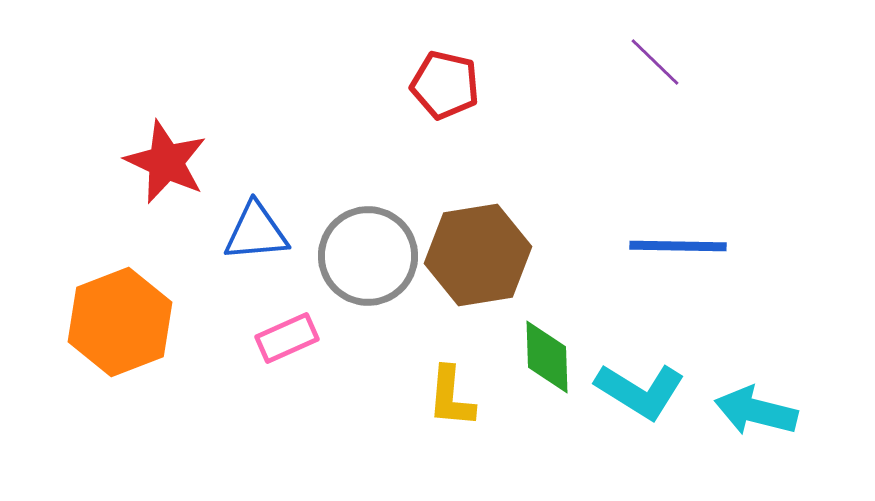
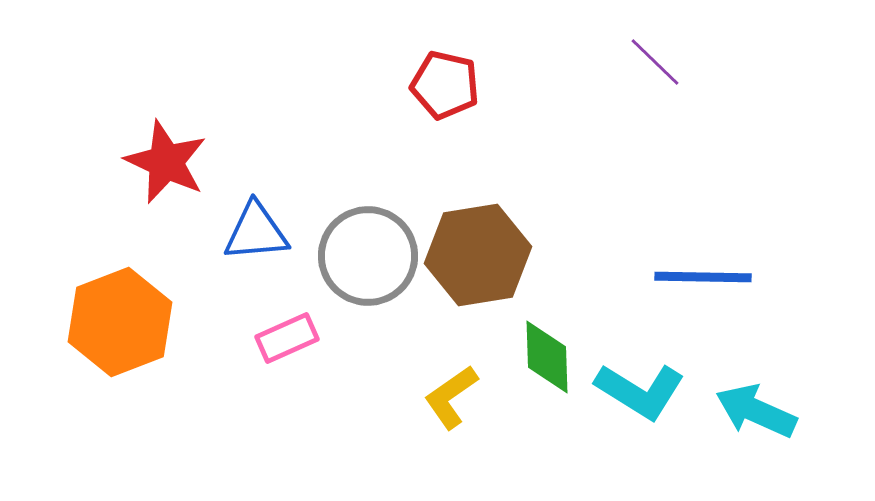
blue line: moved 25 px right, 31 px down
yellow L-shape: rotated 50 degrees clockwise
cyan arrow: rotated 10 degrees clockwise
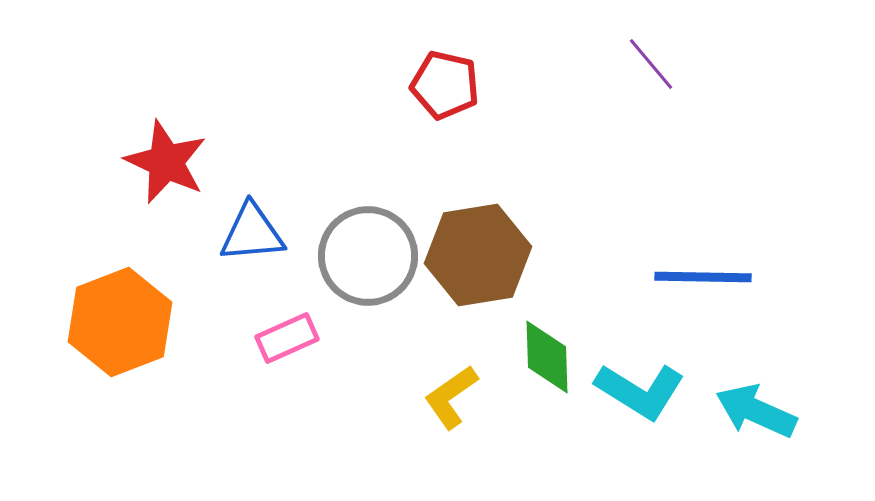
purple line: moved 4 px left, 2 px down; rotated 6 degrees clockwise
blue triangle: moved 4 px left, 1 px down
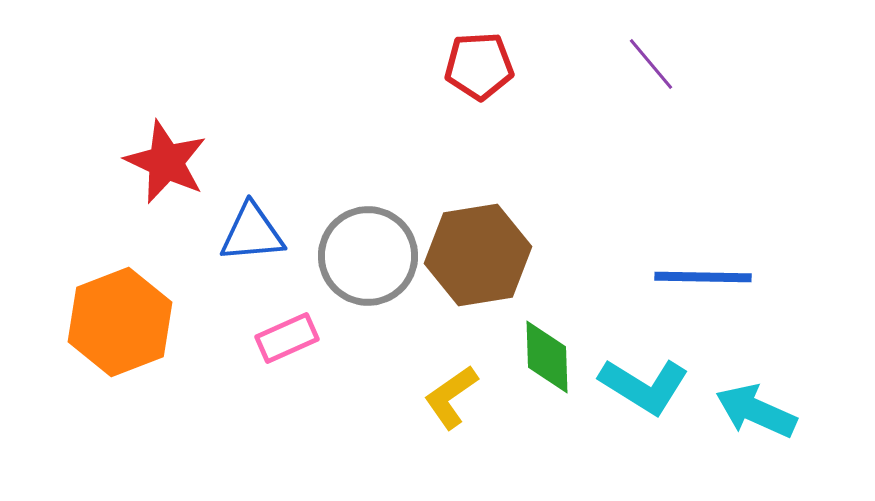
red pentagon: moved 34 px right, 19 px up; rotated 16 degrees counterclockwise
cyan L-shape: moved 4 px right, 5 px up
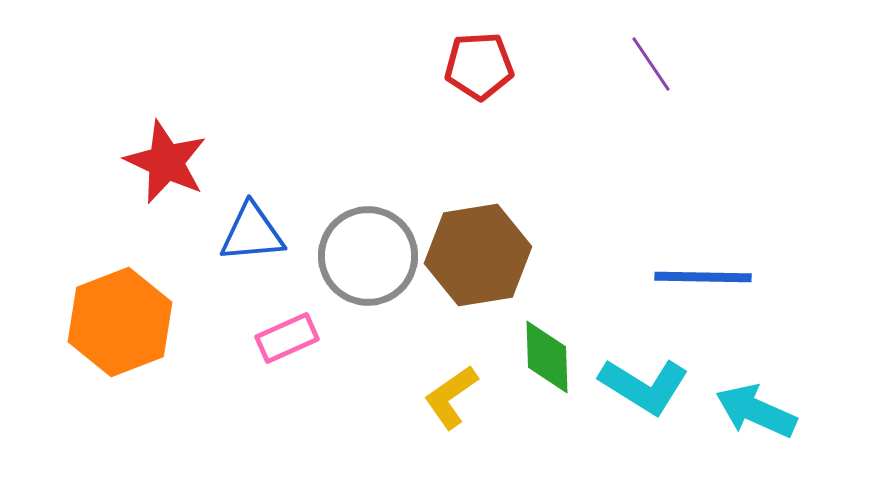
purple line: rotated 6 degrees clockwise
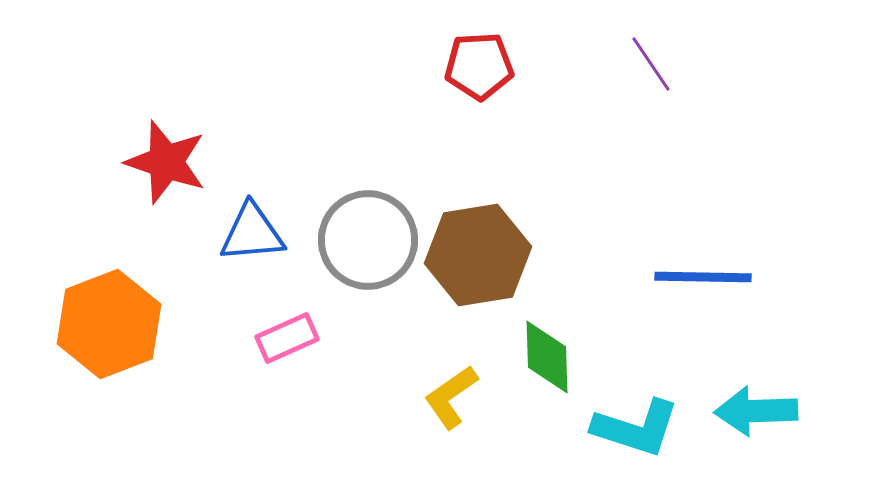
red star: rotated 6 degrees counterclockwise
gray circle: moved 16 px up
orange hexagon: moved 11 px left, 2 px down
cyan L-shape: moved 8 px left, 42 px down; rotated 14 degrees counterclockwise
cyan arrow: rotated 26 degrees counterclockwise
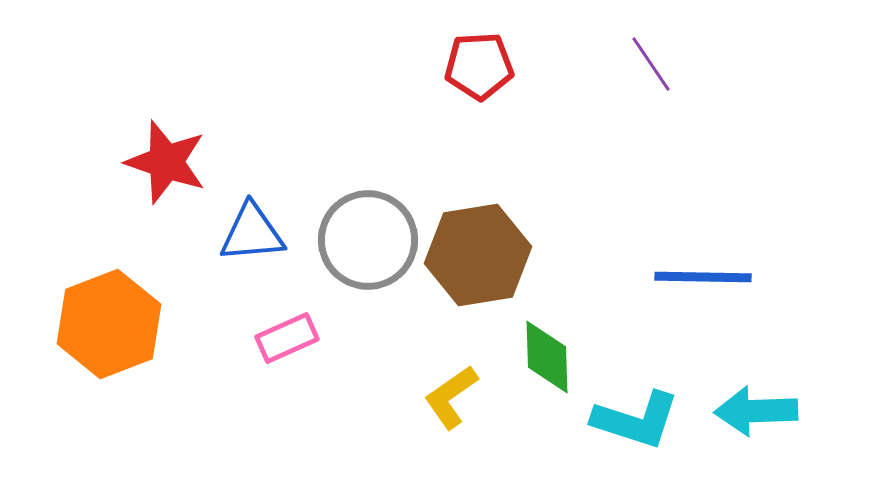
cyan L-shape: moved 8 px up
